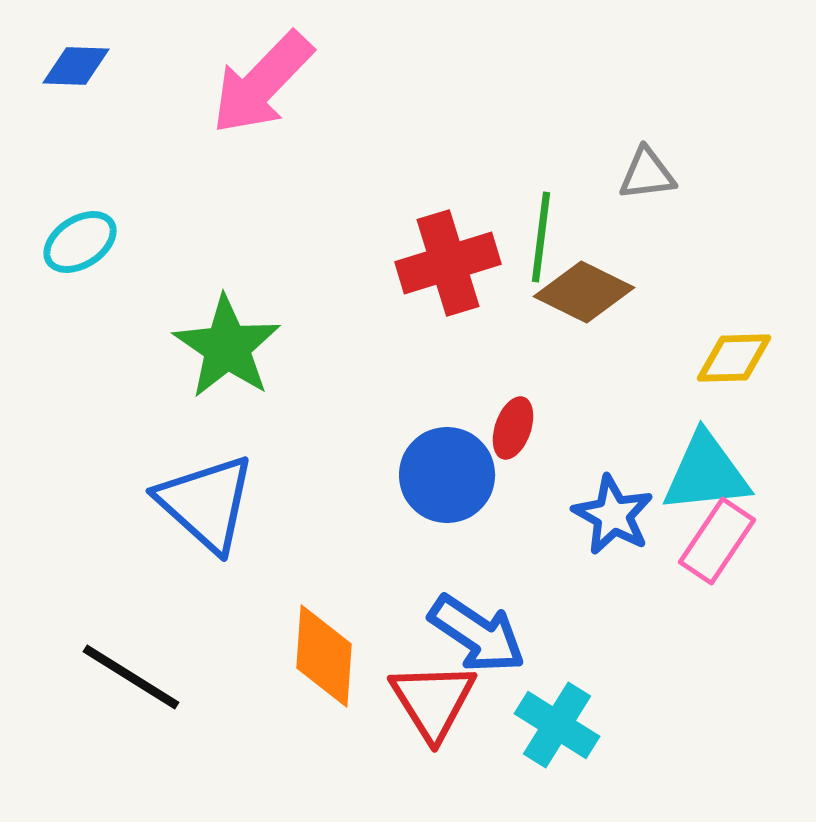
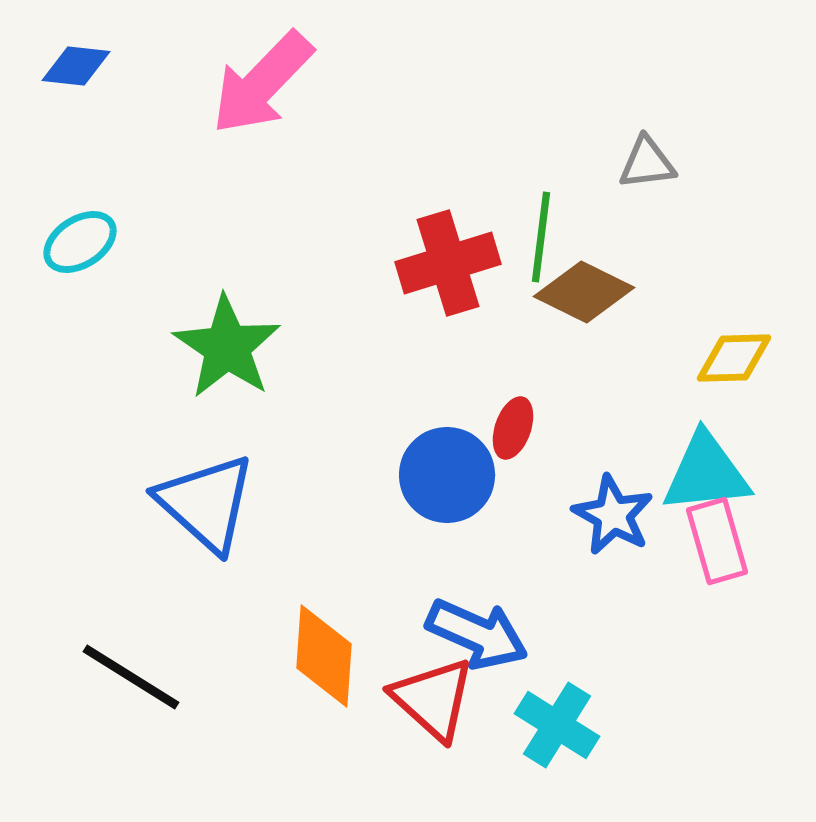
blue diamond: rotated 4 degrees clockwise
gray triangle: moved 11 px up
pink rectangle: rotated 50 degrees counterclockwise
blue arrow: rotated 10 degrees counterclockwise
red triangle: moved 2 px up; rotated 16 degrees counterclockwise
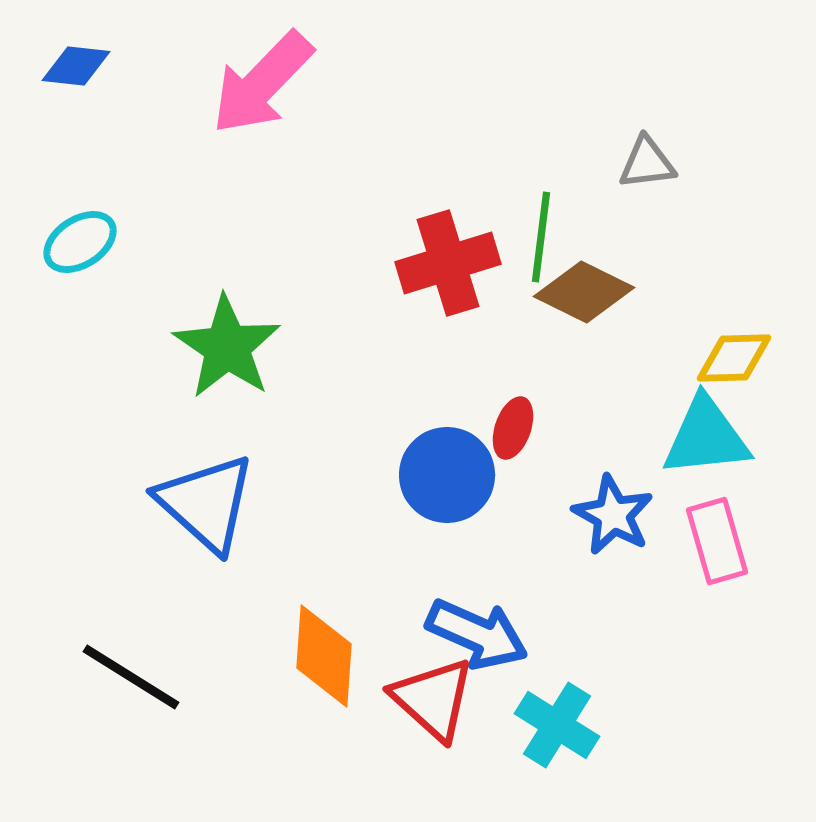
cyan triangle: moved 36 px up
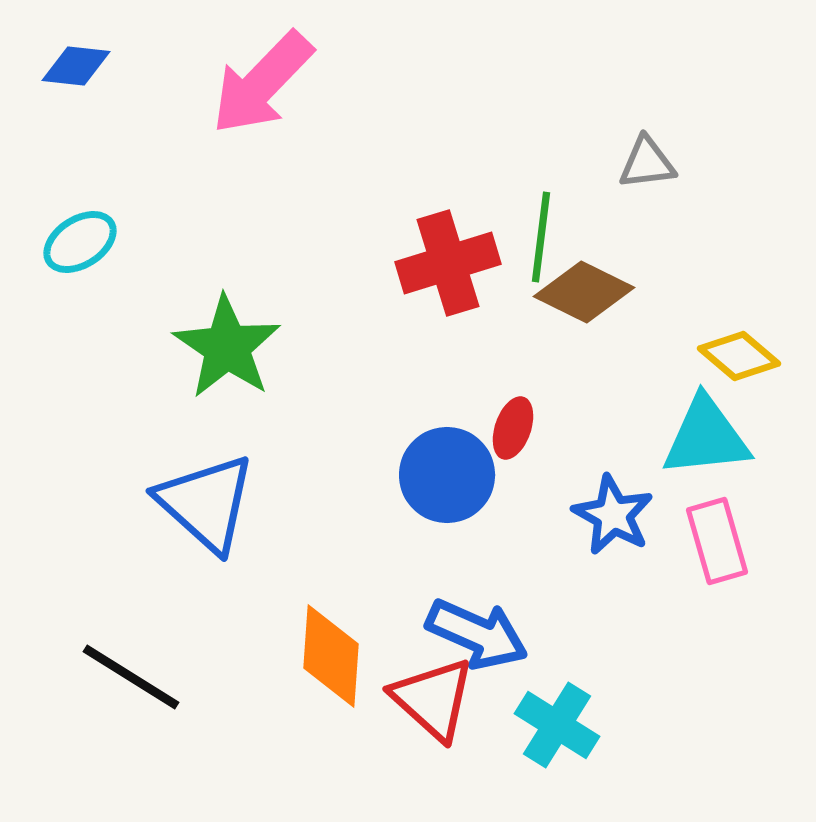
yellow diamond: moved 5 px right, 2 px up; rotated 42 degrees clockwise
orange diamond: moved 7 px right
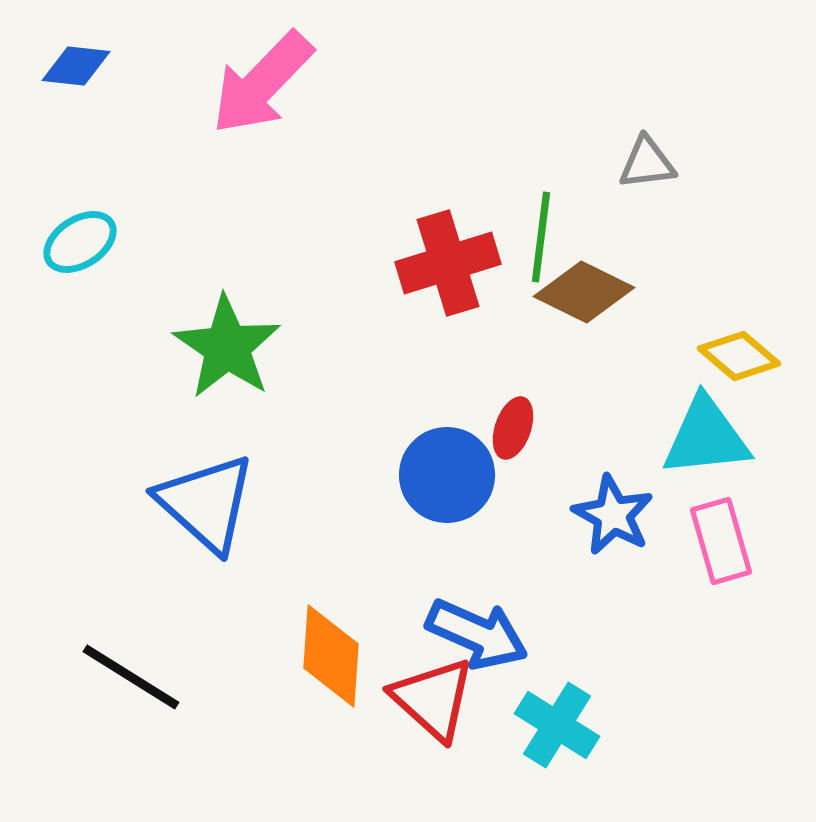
pink rectangle: moved 4 px right
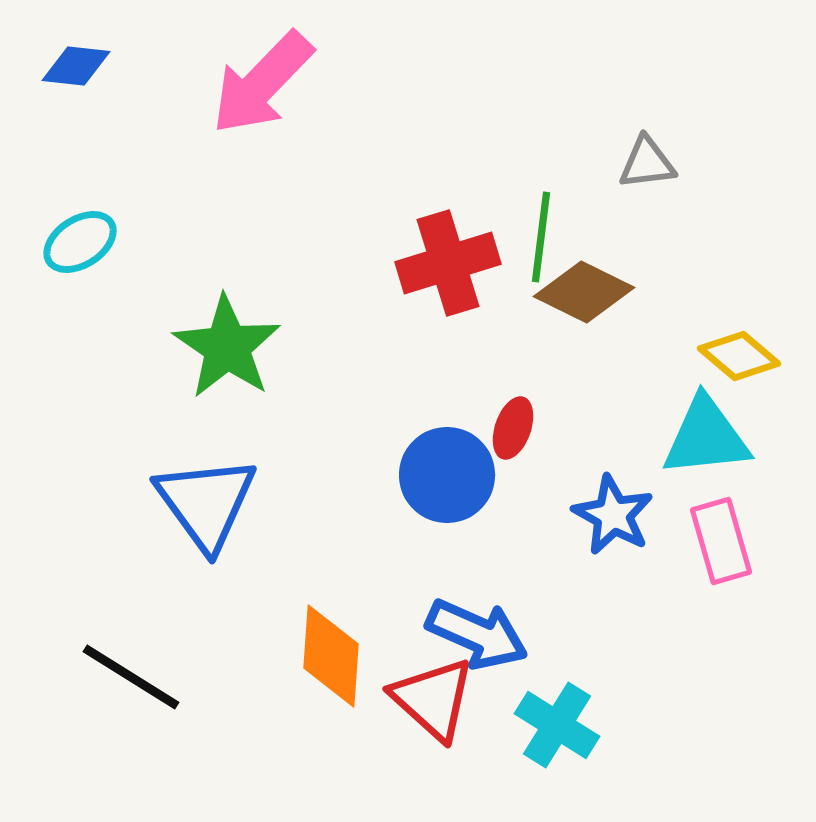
blue triangle: rotated 12 degrees clockwise
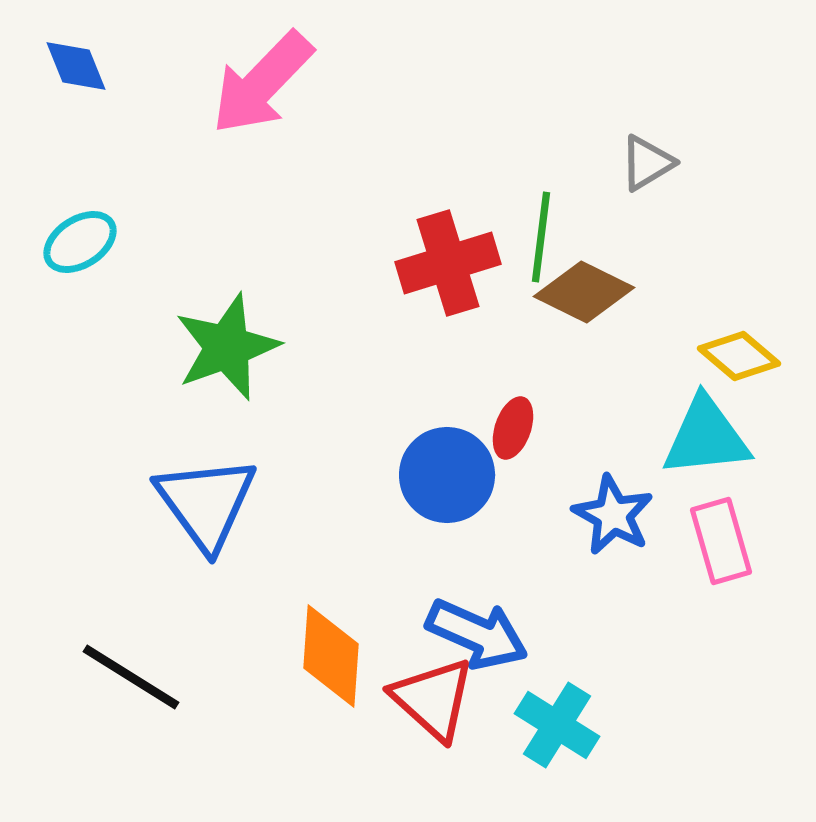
blue diamond: rotated 62 degrees clockwise
gray triangle: rotated 24 degrees counterclockwise
green star: rotated 18 degrees clockwise
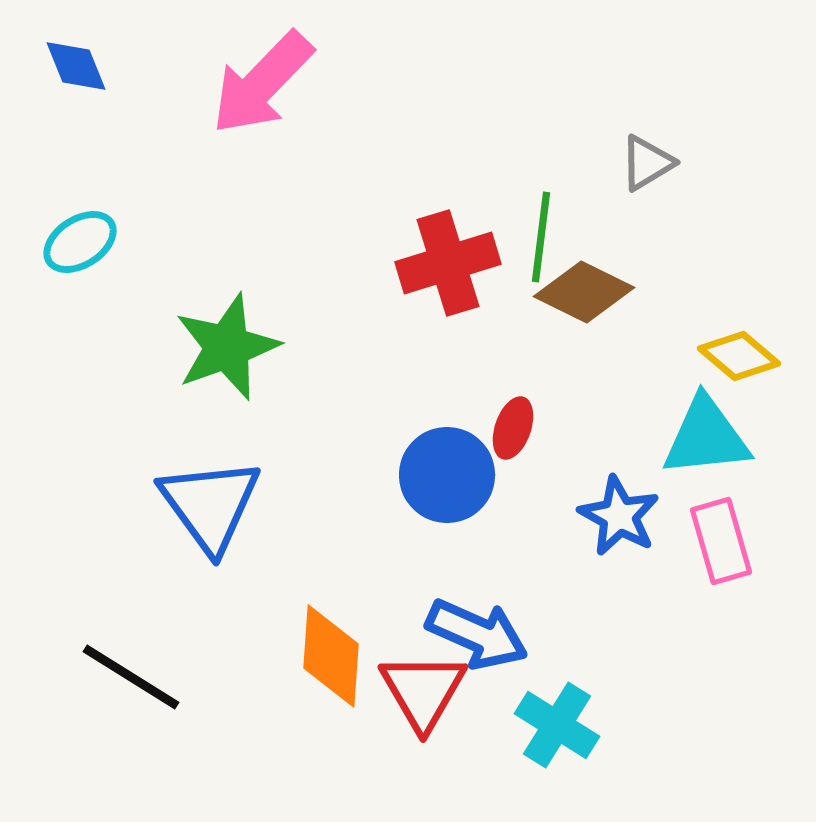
blue triangle: moved 4 px right, 2 px down
blue star: moved 6 px right, 1 px down
red triangle: moved 10 px left, 8 px up; rotated 18 degrees clockwise
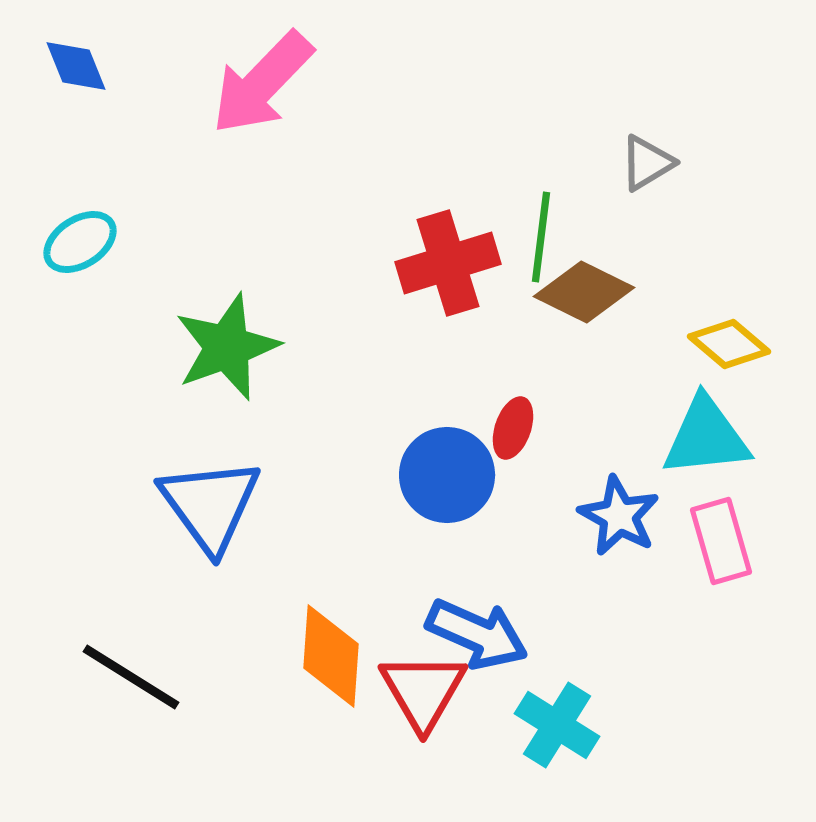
yellow diamond: moved 10 px left, 12 px up
